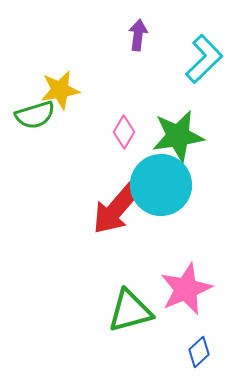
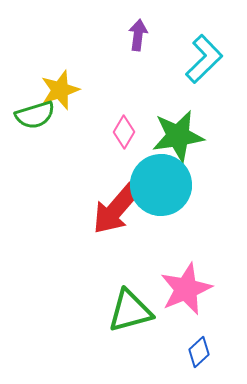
yellow star: rotated 9 degrees counterclockwise
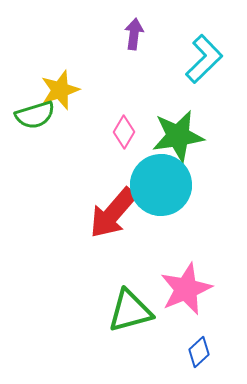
purple arrow: moved 4 px left, 1 px up
red arrow: moved 3 px left, 4 px down
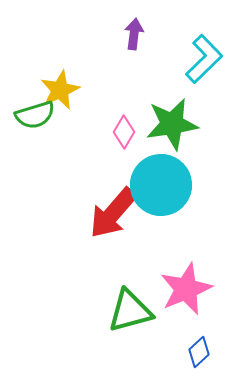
yellow star: rotated 6 degrees counterclockwise
green star: moved 6 px left, 12 px up
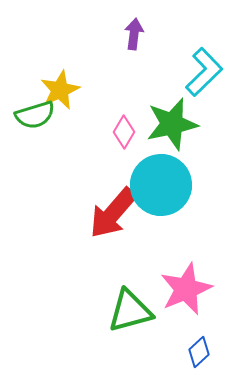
cyan L-shape: moved 13 px down
green star: rotated 4 degrees counterclockwise
